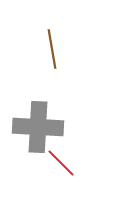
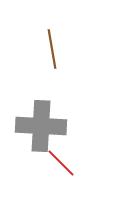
gray cross: moved 3 px right, 1 px up
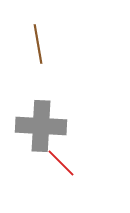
brown line: moved 14 px left, 5 px up
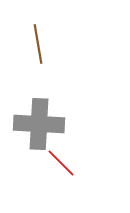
gray cross: moved 2 px left, 2 px up
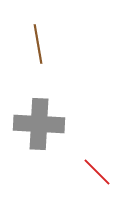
red line: moved 36 px right, 9 px down
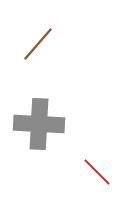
brown line: rotated 51 degrees clockwise
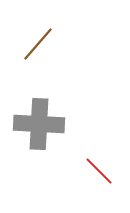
red line: moved 2 px right, 1 px up
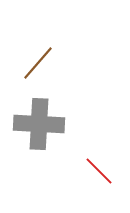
brown line: moved 19 px down
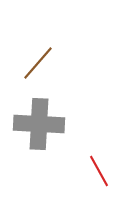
red line: rotated 16 degrees clockwise
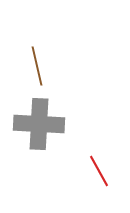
brown line: moved 1 px left, 3 px down; rotated 54 degrees counterclockwise
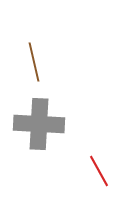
brown line: moved 3 px left, 4 px up
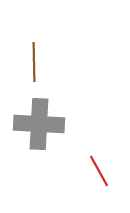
brown line: rotated 12 degrees clockwise
